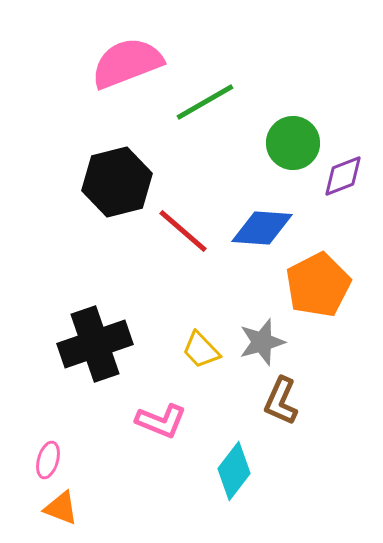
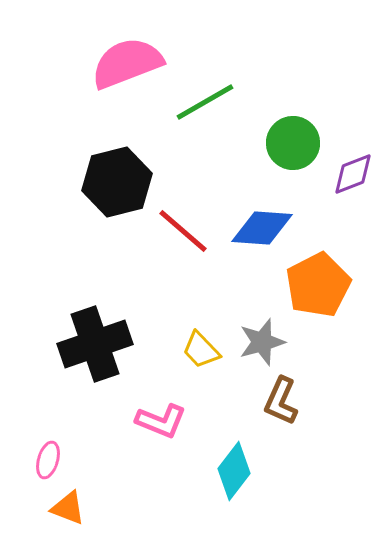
purple diamond: moved 10 px right, 2 px up
orange triangle: moved 7 px right
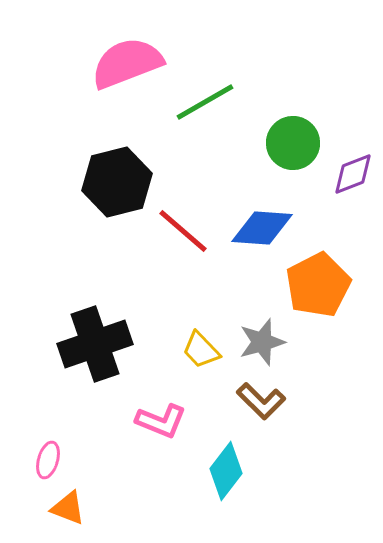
brown L-shape: moved 20 px left; rotated 69 degrees counterclockwise
cyan diamond: moved 8 px left
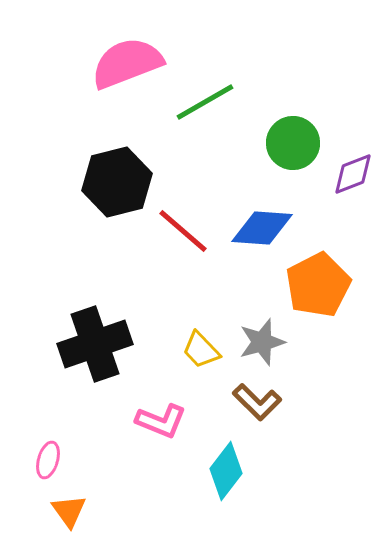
brown L-shape: moved 4 px left, 1 px down
orange triangle: moved 1 px right, 3 px down; rotated 33 degrees clockwise
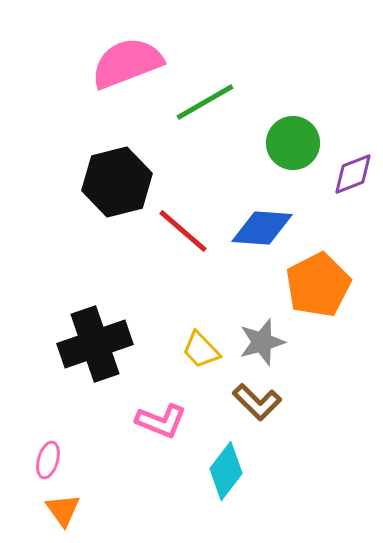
orange triangle: moved 6 px left, 1 px up
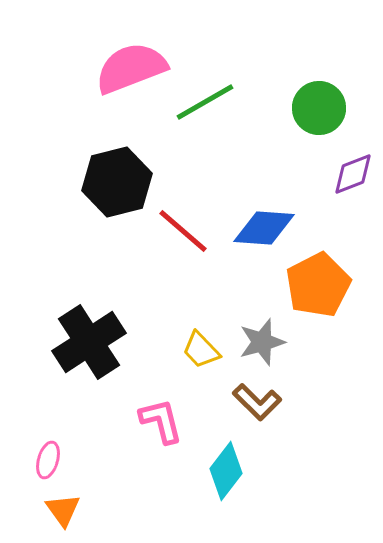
pink semicircle: moved 4 px right, 5 px down
green circle: moved 26 px right, 35 px up
blue diamond: moved 2 px right
black cross: moved 6 px left, 2 px up; rotated 14 degrees counterclockwise
pink L-shape: rotated 126 degrees counterclockwise
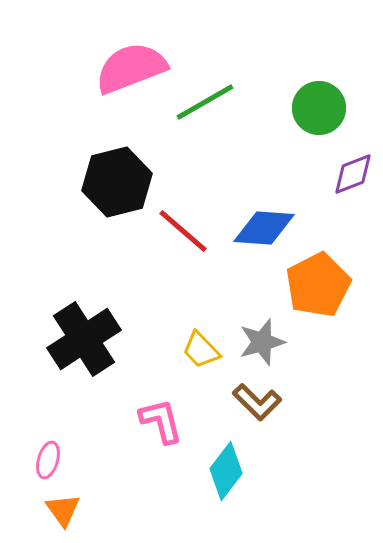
black cross: moved 5 px left, 3 px up
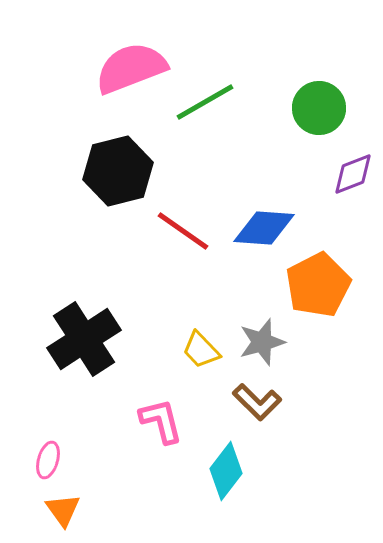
black hexagon: moved 1 px right, 11 px up
red line: rotated 6 degrees counterclockwise
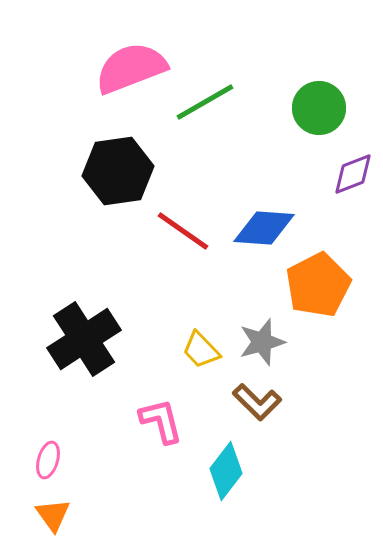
black hexagon: rotated 6 degrees clockwise
orange triangle: moved 10 px left, 5 px down
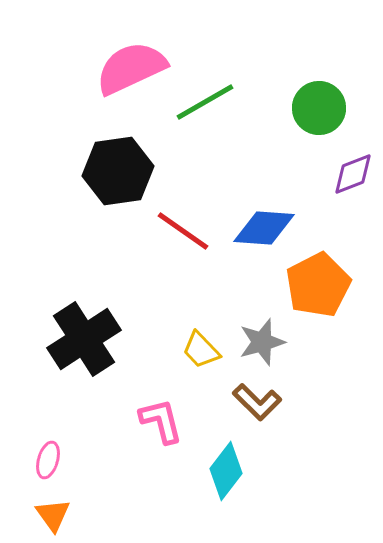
pink semicircle: rotated 4 degrees counterclockwise
